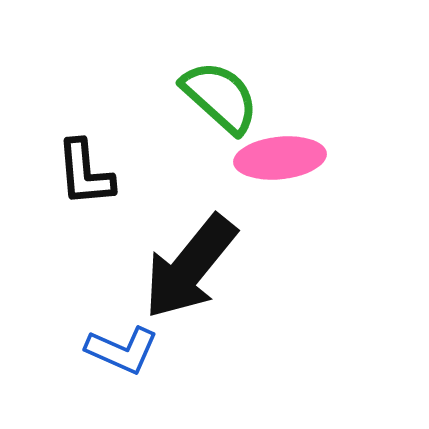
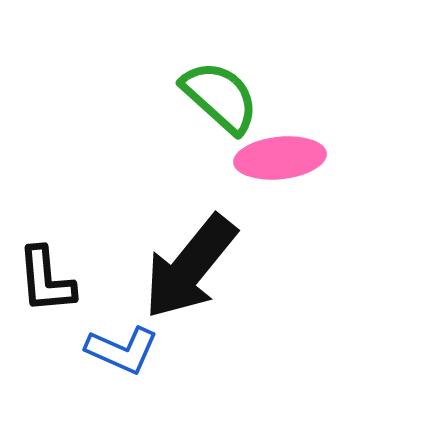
black L-shape: moved 39 px left, 107 px down
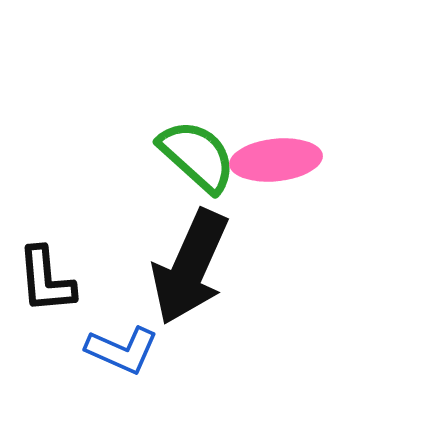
green semicircle: moved 23 px left, 59 px down
pink ellipse: moved 4 px left, 2 px down
black arrow: rotated 15 degrees counterclockwise
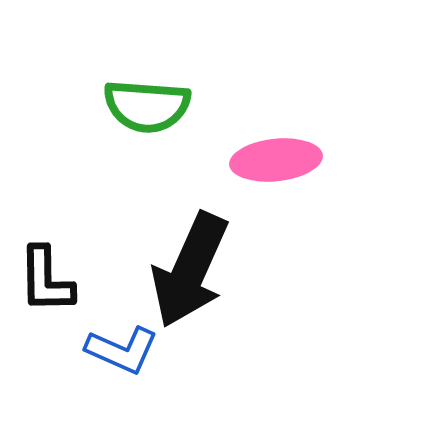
green semicircle: moved 50 px left, 50 px up; rotated 142 degrees clockwise
black arrow: moved 3 px down
black L-shape: rotated 4 degrees clockwise
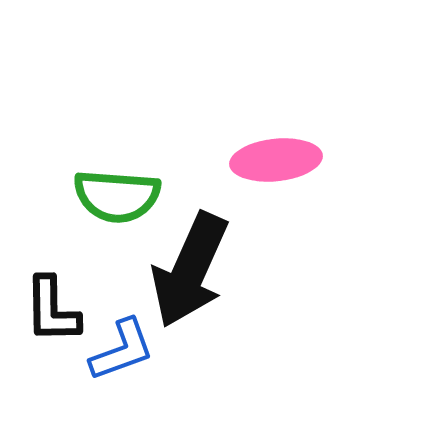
green semicircle: moved 30 px left, 90 px down
black L-shape: moved 6 px right, 30 px down
blue L-shape: rotated 44 degrees counterclockwise
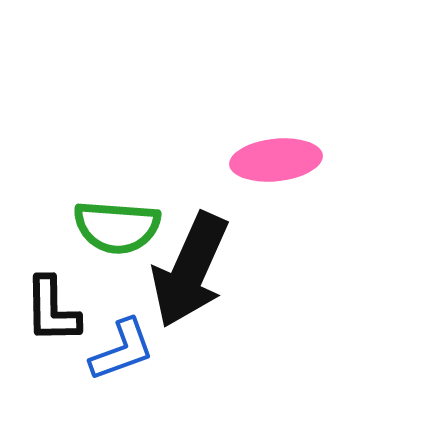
green semicircle: moved 31 px down
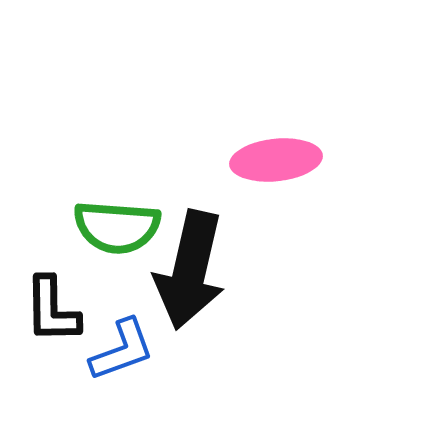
black arrow: rotated 11 degrees counterclockwise
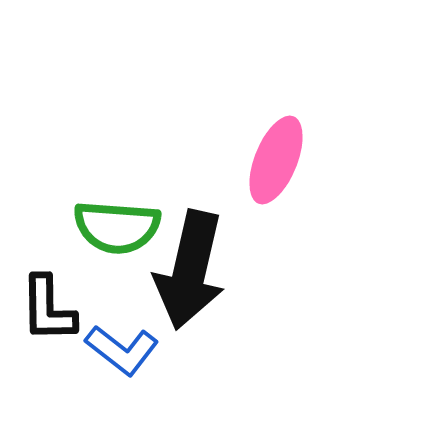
pink ellipse: rotated 62 degrees counterclockwise
black L-shape: moved 4 px left, 1 px up
blue L-shape: rotated 58 degrees clockwise
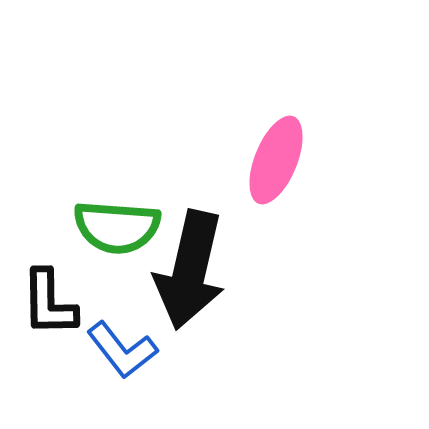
black L-shape: moved 1 px right, 6 px up
blue L-shape: rotated 14 degrees clockwise
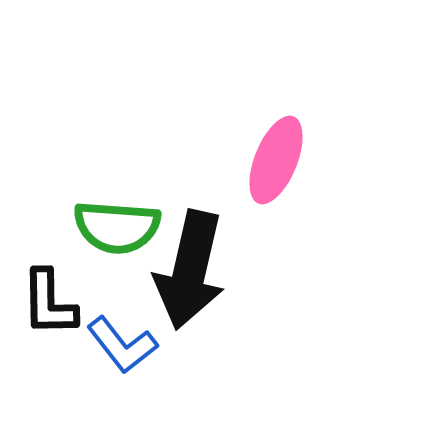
blue L-shape: moved 5 px up
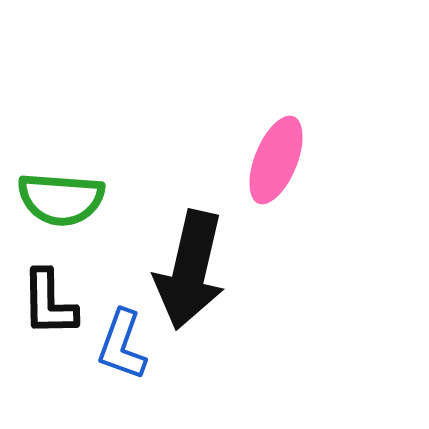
green semicircle: moved 56 px left, 28 px up
blue L-shape: rotated 58 degrees clockwise
